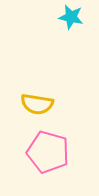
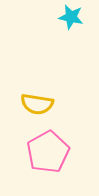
pink pentagon: rotated 27 degrees clockwise
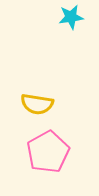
cyan star: rotated 20 degrees counterclockwise
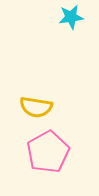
yellow semicircle: moved 1 px left, 3 px down
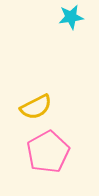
yellow semicircle: rotated 36 degrees counterclockwise
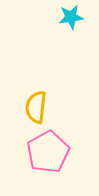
yellow semicircle: rotated 124 degrees clockwise
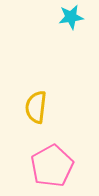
pink pentagon: moved 4 px right, 14 px down
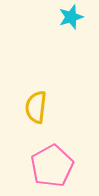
cyan star: rotated 10 degrees counterclockwise
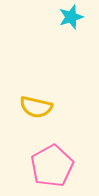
yellow semicircle: rotated 84 degrees counterclockwise
